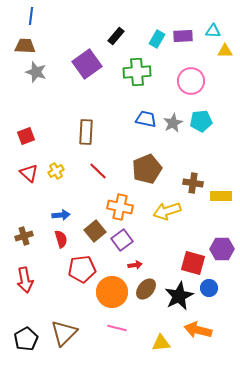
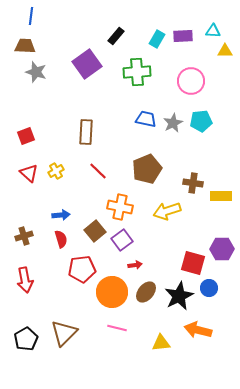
brown ellipse at (146, 289): moved 3 px down
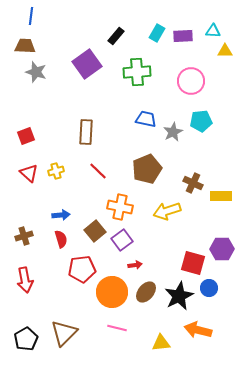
cyan rectangle at (157, 39): moved 6 px up
gray star at (173, 123): moved 9 px down
yellow cross at (56, 171): rotated 14 degrees clockwise
brown cross at (193, 183): rotated 18 degrees clockwise
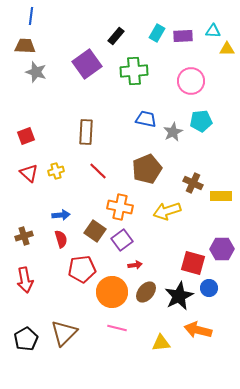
yellow triangle at (225, 51): moved 2 px right, 2 px up
green cross at (137, 72): moved 3 px left, 1 px up
brown square at (95, 231): rotated 15 degrees counterclockwise
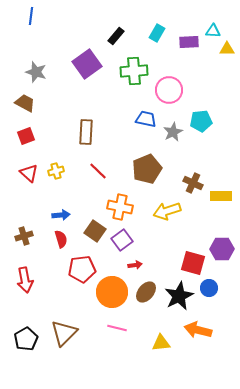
purple rectangle at (183, 36): moved 6 px right, 6 px down
brown trapezoid at (25, 46): moved 57 px down; rotated 25 degrees clockwise
pink circle at (191, 81): moved 22 px left, 9 px down
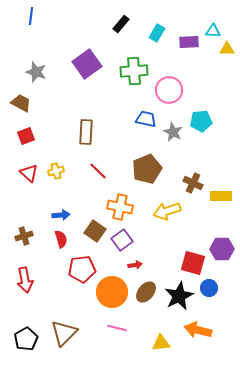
black rectangle at (116, 36): moved 5 px right, 12 px up
brown trapezoid at (25, 103): moved 4 px left
gray star at (173, 132): rotated 18 degrees counterclockwise
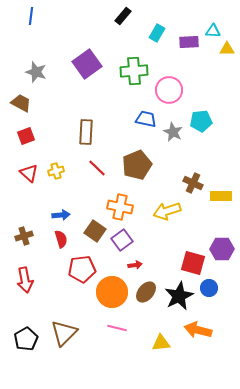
black rectangle at (121, 24): moved 2 px right, 8 px up
brown pentagon at (147, 169): moved 10 px left, 4 px up
red line at (98, 171): moved 1 px left, 3 px up
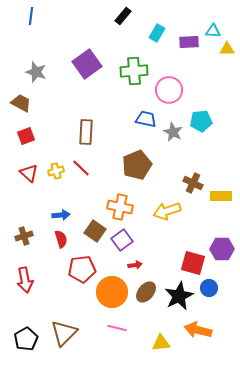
red line at (97, 168): moved 16 px left
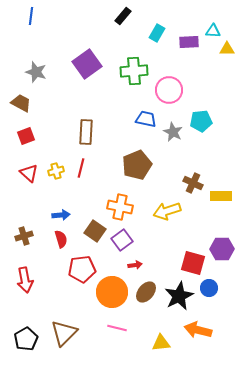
red line at (81, 168): rotated 60 degrees clockwise
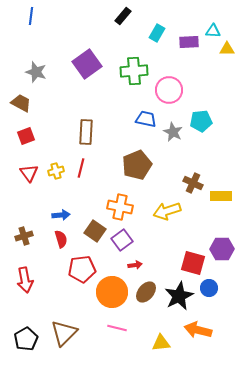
red triangle at (29, 173): rotated 12 degrees clockwise
